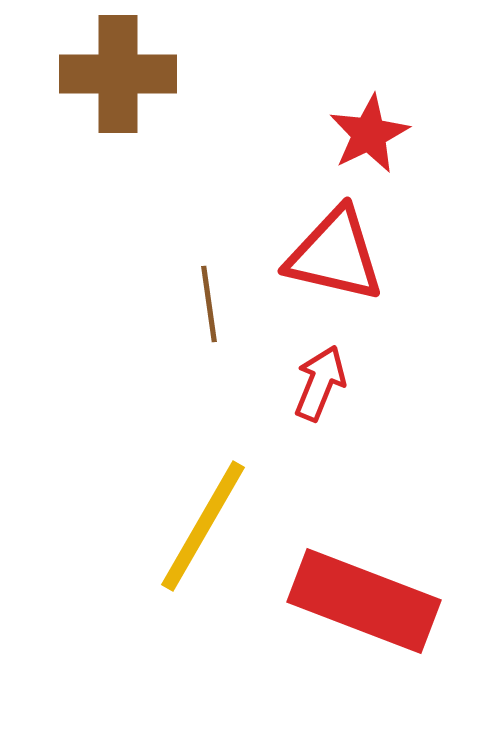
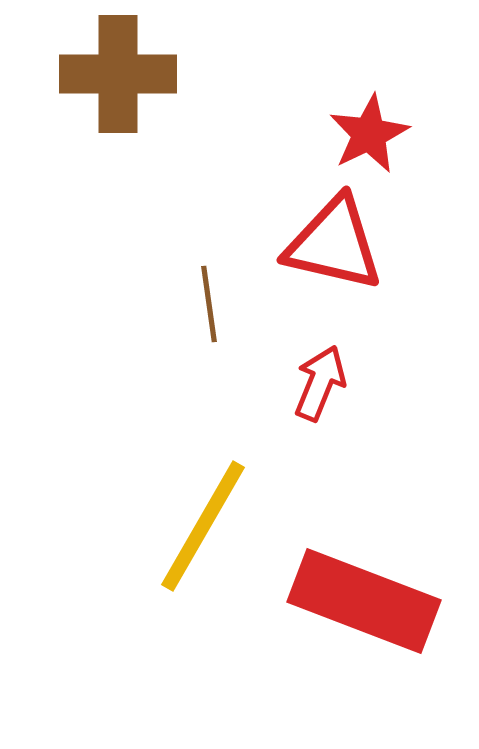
red triangle: moved 1 px left, 11 px up
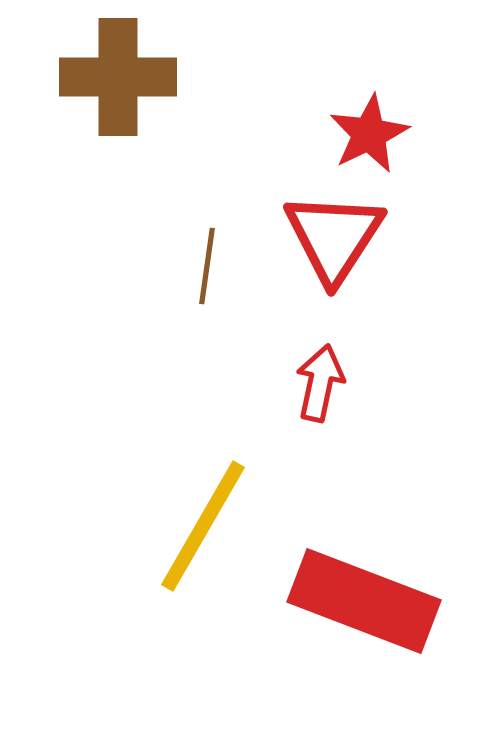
brown cross: moved 3 px down
red triangle: moved 7 px up; rotated 50 degrees clockwise
brown line: moved 2 px left, 38 px up; rotated 16 degrees clockwise
red arrow: rotated 10 degrees counterclockwise
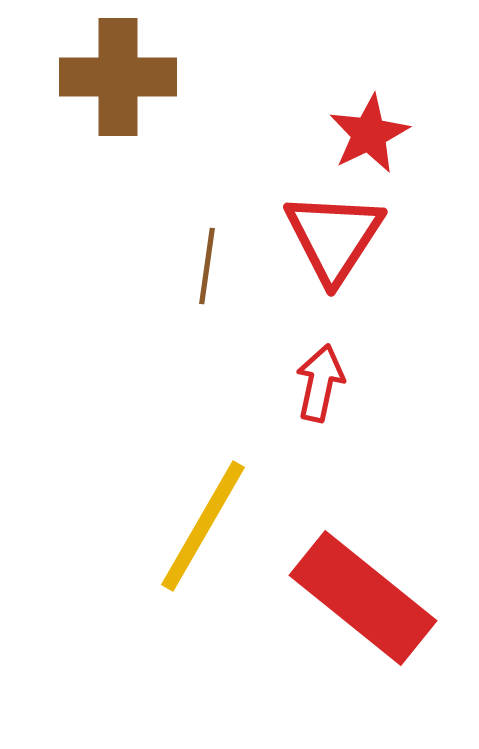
red rectangle: moved 1 px left, 3 px up; rotated 18 degrees clockwise
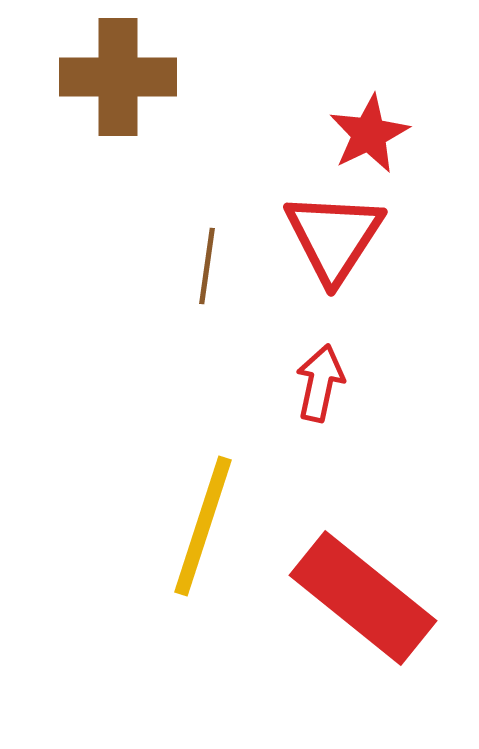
yellow line: rotated 12 degrees counterclockwise
